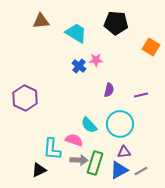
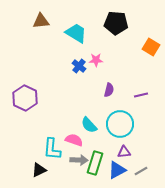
blue triangle: moved 2 px left
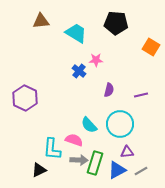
blue cross: moved 5 px down
purple triangle: moved 3 px right
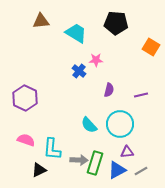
pink semicircle: moved 48 px left
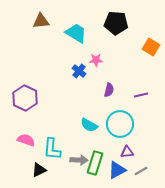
cyan semicircle: rotated 18 degrees counterclockwise
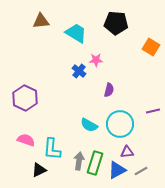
purple line: moved 12 px right, 16 px down
gray arrow: moved 1 px down; rotated 84 degrees counterclockwise
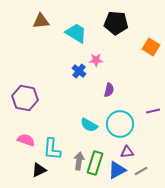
purple hexagon: rotated 15 degrees counterclockwise
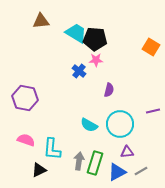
black pentagon: moved 21 px left, 16 px down
blue triangle: moved 2 px down
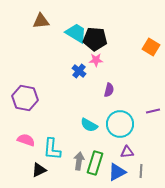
gray line: rotated 56 degrees counterclockwise
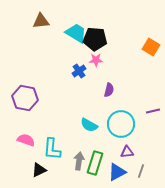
blue cross: rotated 16 degrees clockwise
cyan circle: moved 1 px right
gray line: rotated 16 degrees clockwise
